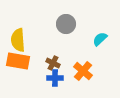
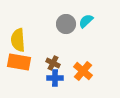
cyan semicircle: moved 14 px left, 18 px up
orange rectangle: moved 1 px right, 1 px down
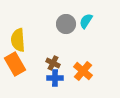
cyan semicircle: rotated 14 degrees counterclockwise
orange rectangle: moved 4 px left, 2 px down; rotated 50 degrees clockwise
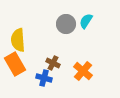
blue cross: moved 11 px left; rotated 14 degrees clockwise
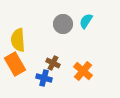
gray circle: moved 3 px left
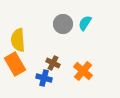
cyan semicircle: moved 1 px left, 2 px down
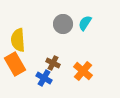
blue cross: rotated 14 degrees clockwise
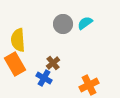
cyan semicircle: rotated 21 degrees clockwise
brown cross: rotated 24 degrees clockwise
orange cross: moved 6 px right, 14 px down; rotated 24 degrees clockwise
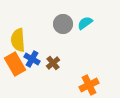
blue cross: moved 12 px left, 19 px up
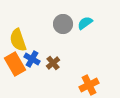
yellow semicircle: rotated 15 degrees counterclockwise
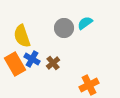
gray circle: moved 1 px right, 4 px down
yellow semicircle: moved 4 px right, 4 px up
